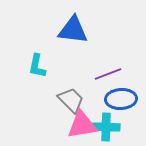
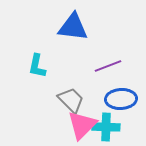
blue triangle: moved 3 px up
purple line: moved 8 px up
pink triangle: rotated 36 degrees counterclockwise
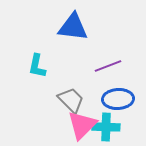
blue ellipse: moved 3 px left
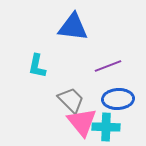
pink triangle: moved 3 px up; rotated 24 degrees counterclockwise
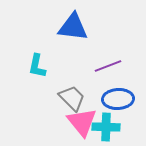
gray trapezoid: moved 1 px right, 2 px up
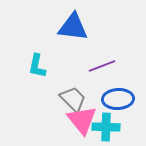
purple line: moved 6 px left
gray trapezoid: moved 1 px right, 1 px down
pink triangle: moved 2 px up
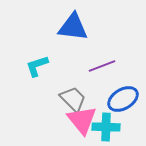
cyan L-shape: rotated 60 degrees clockwise
blue ellipse: moved 5 px right; rotated 28 degrees counterclockwise
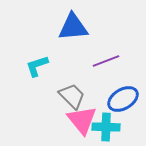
blue triangle: rotated 12 degrees counterclockwise
purple line: moved 4 px right, 5 px up
gray trapezoid: moved 1 px left, 3 px up
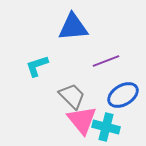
blue ellipse: moved 4 px up
cyan cross: rotated 12 degrees clockwise
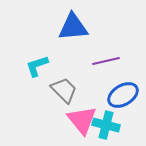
purple line: rotated 8 degrees clockwise
gray trapezoid: moved 8 px left, 6 px up
cyan cross: moved 2 px up
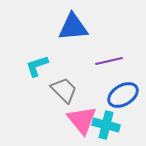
purple line: moved 3 px right
